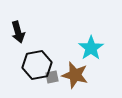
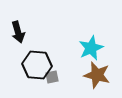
cyan star: rotated 10 degrees clockwise
black hexagon: rotated 16 degrees clockwise
brown star: moved 22 px right
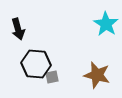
black arrow: moved 3 px up
cyan star: moved 15 px right, 24 px up; rotated 15 degrees counterclockwise
black hexagon: moved 1 px left, 1 px up
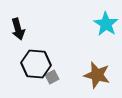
gray square: rotated 16 degrees counterclockwise
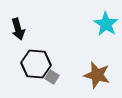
gray square: rotated 32 degrees counterclockwise
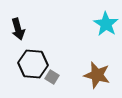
black hexagon: moved 3 px left
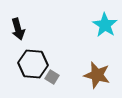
cyan star: moved 1 px left, 1 px down
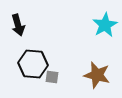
cyan star: rotated 10 degrees clockwise
black arrow: moved 4 px up
gray square: rotated 24 degrees counterclockwise
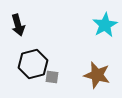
black hexagon: rotated 20 degrees counterclockwise
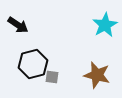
black arrow: rotated 40 degrees counterclockwise
